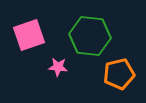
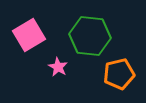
pink square: rotated 12 degrees counterclockwise
pink star: rotated 24 degrees clockwise
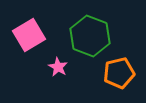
green hexagon: rotated 15 degrees clockwise
orange pentagon: moved 1 px up
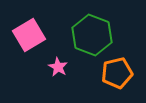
green hexagon: moved 2 px right, 1 px up
orange pentagon: moved 2 px left
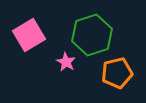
green hexagon: rotated 21 degrees clockwise
pink star: moved 8 px right, 5 px up
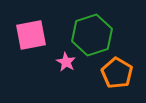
pink square: moved 2 px right; rotated 20 degrees clockwise
orange pentagon: rotated 28 degrees counterclockwise
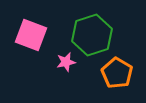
pink square: rotated 32 degrees clockwise
pink star: rotated 30 degrees clockwise
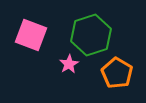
green hexagon: moved 1 px left
pink star: moved 3 px right, 2 px down; rotated 18 degrees counterclockwise
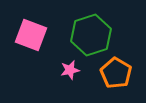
pink star: moved 1 px right, 6 px down; rotated 18 degrees clockwise
orange pentagon: moved 1 px left
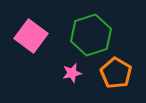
pink square: moved 1 px down; rotated 16 degrees clockwise
pink star: moved 2 px right, 3 px down
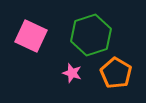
pink square: rotated 12 degrees counterclockwise
pink star: rotated 30 degrees clockwise
